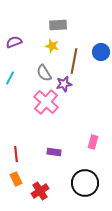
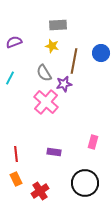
blue circle: moved 1 px down
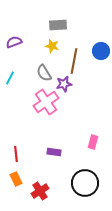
blue circle: moved 2 px up
pink cross: rotated 15 degrees clockwise
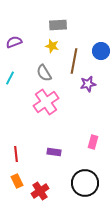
purple star: moved 24 px right
orange rectangle: moved 1 px right, 2 px down
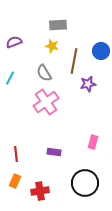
orange rectangle: moved 2 px left; rotated 48 degrees clockwise
red cross: rotated 24 degrees clockwise
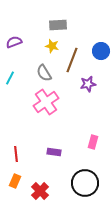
brown line: moved 2 px left, 1 px up; rotated 10 degrees clockwise
red cross: rotated 36 degrees counterclockwise
